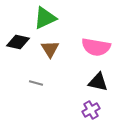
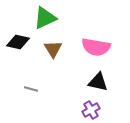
brown triangle: moved 3 px right
gray line: moved 5 px left, 6 px down
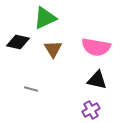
black triangle: moved 1 px left, 2 px up
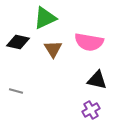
pink semicircle: moved 7 px left, 5 px up
gray line: moved 15 px left, 2 px down
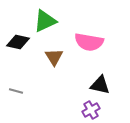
green triangle: moved 3 px down
brown triangle: moved 1 px right, 8 px down
black triangle: moved 3 px right, 5 px down
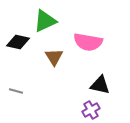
pink semicircle: moved 1 px left
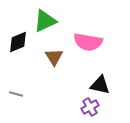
black diamond: rotated 35 degrees counterclockwise
gray line: moved 3 px down
purple cross: moved 1 px left, 3 px up
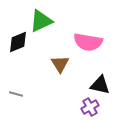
green triangle: moved 4 px left
brown triangle: moved 6 px right, 7 px down
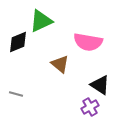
brown triangle: rotated 18 degrees counterclockwise
black triangle: rotated 20 degrees clockwise
